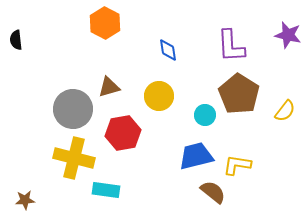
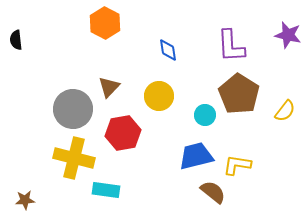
brown triangle: rotated 30 degrees counterclockwise
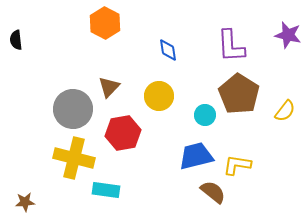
brown star: moved 2 px down
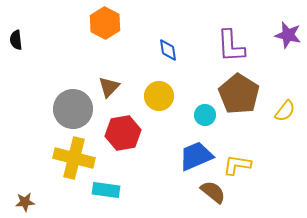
blue trapezoid: rotated 9 degrees counterclockwise
